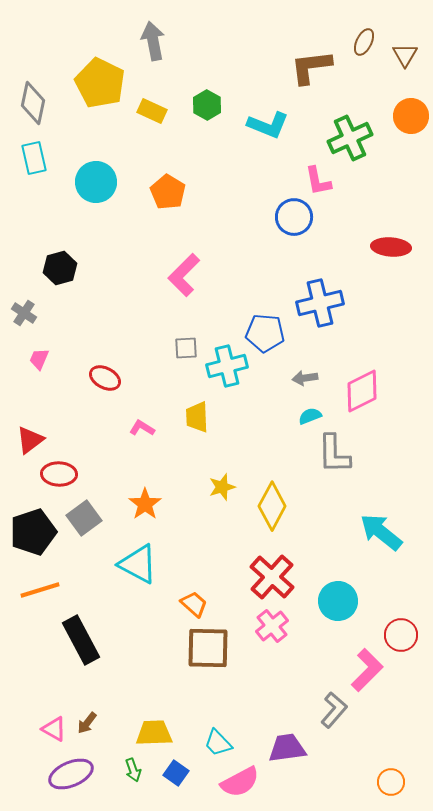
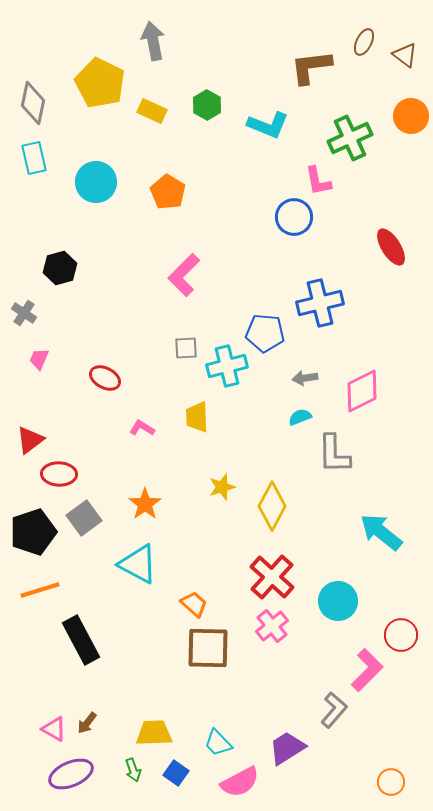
brown triangle at (405, 55): rotated 24 degrees counterclockwise
red ellipse at (391, 247): rotated 54 degrees clockwise
cyan semicircle at (310, 416): moved 10 px left, 1 px down
purple trapezoid at (287, 748): rotated 24 degrees counterclockwise
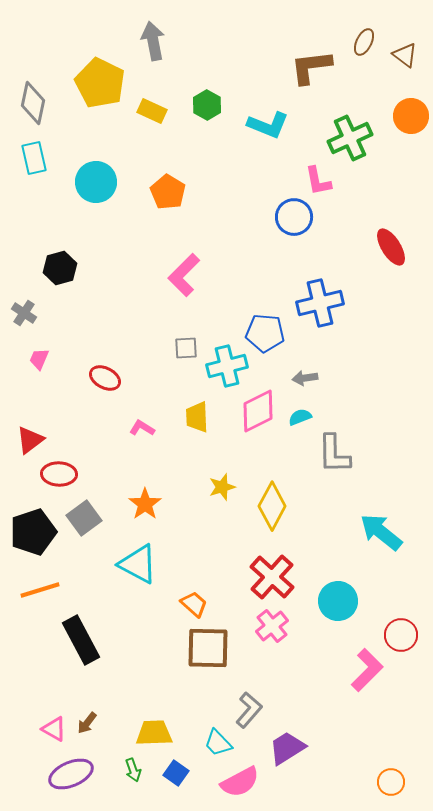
pink diamond at (362, 391): moved 104 px left, 20 px down
gray L-shape at (334, 710): moved 85 px left
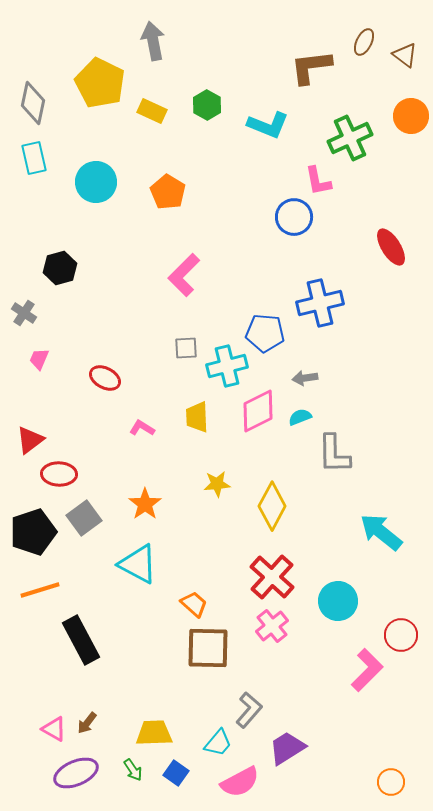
yellow star at (222, 487): moved 5 px left, 3 px up; rotated 12 degrees clockwise
cyan trapezoid at (218, 743): rotated 96 degrees counterclockwise
green arrow at (133, 770): rotated 15 degrees counterclockwise
purple ellipse at (71, 774): moved 5 px right, 1 px up
